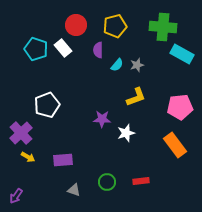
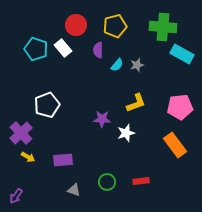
yellow L-shape: moved 6 px down
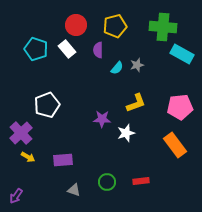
white rectangle: moved 4 px right, 1 px down
cyan semicircle: moved 3 px down
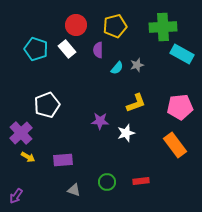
green cross: rotated 8 degrees counterclockwise
purple star: moved 2 px left, 2 px down
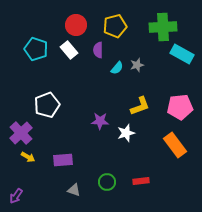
white rectangle: moved 2 px right, 1 px down
yellow L-shape: moved 4 px right, 3 px down
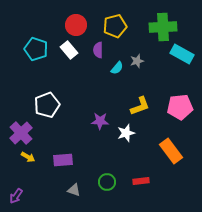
gray star: moved 4 px up
orange rectangle: moved 4 px left, 6 px down
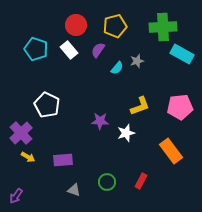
purple semicircle: rotated 35 degrees clockwise
white pentagon: rotated 25 degrees counterclockwise
red rectangle: rotated 56 degrees counterclockwise
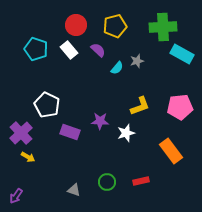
purple semicircle: rotated 98 degrees clockwise
purple rectangle: moved 7 px right, 28 px up; rotated 24 degrees clockwise
red rectangle: rotated 49 degrees clockwise
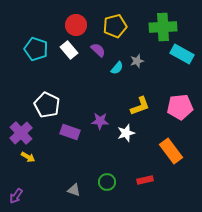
red rectangle: moved 4 px right, 1 px up
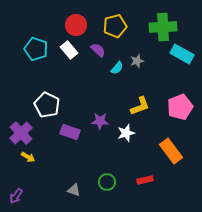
pink pentagon: rotated 15 degrees counterclockwise
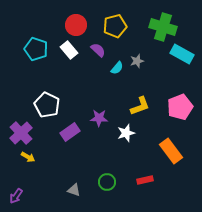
green cross: rotated 20 degrees clockwise
purple star: moved 1 px left, 3 px up
purple rectangle: rotated 54 degrees counterclockwise
